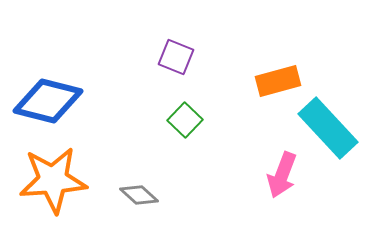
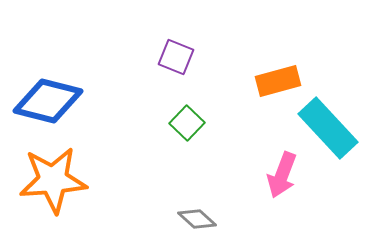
green square: moved 2 px right, 3 px down
gray diamond: moved 58 px right, 24 px down
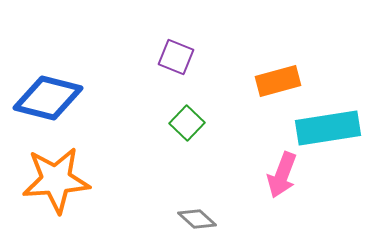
blue diamond: moved 3 px up
cyan rectangle: rotated 56 degrees counterclockwise
orange star: moved 3 px right
